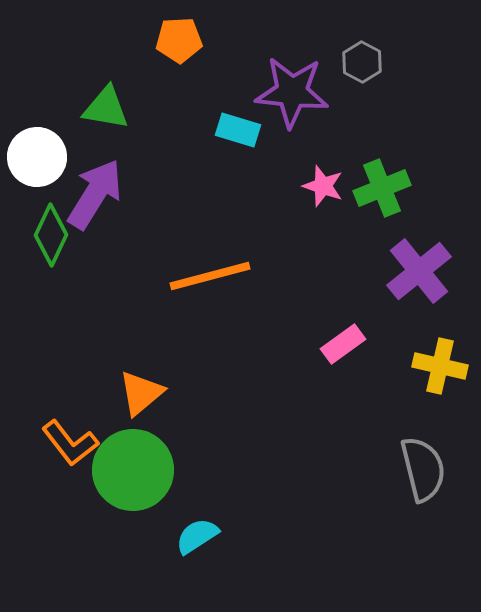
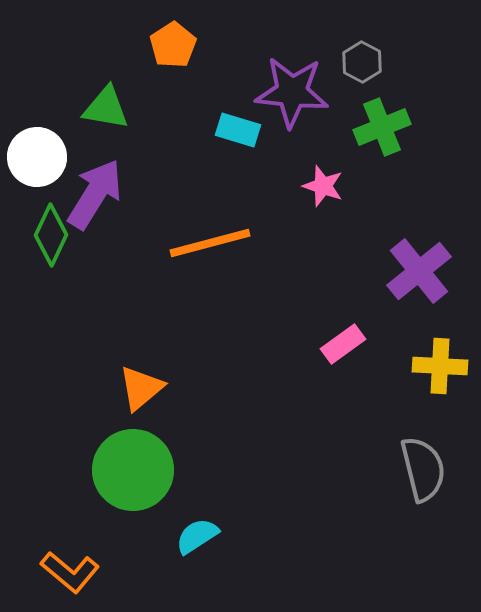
orange pentagon: moved 6 px left, 5 px down; rotated 30 degrees counterclockwise
green cross: moved 61 px up
orange line: moved 33 px up
yellow cross: rotated 10 degrees counterclockwise
orange triangle: moved 5 px up
orange L-shape: moved 129 px down; rotated 12 degrees counterclockwise
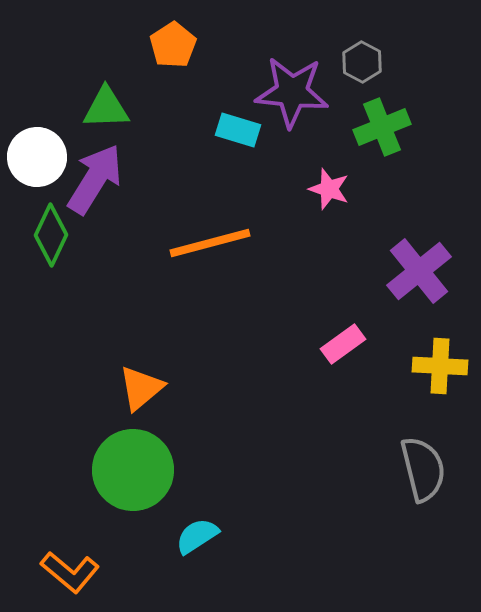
green triangle: rotated 12 degrees counterclockwise
pink star: moved 6 px right, 3 px down
purple arrow: moved 15 px up
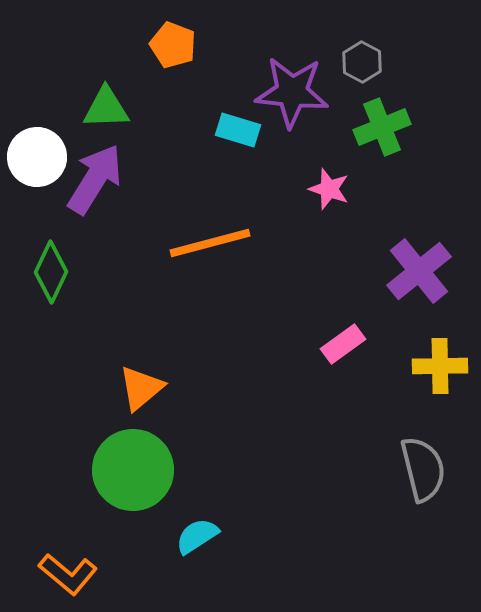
orange pentagon: rotated 18 degrees counterclockwise
green diamond: moved 37 px down
yellow cross: rotated 4 degrees counterclockwise
orange L-shape: moved 2 px left, 2 px down
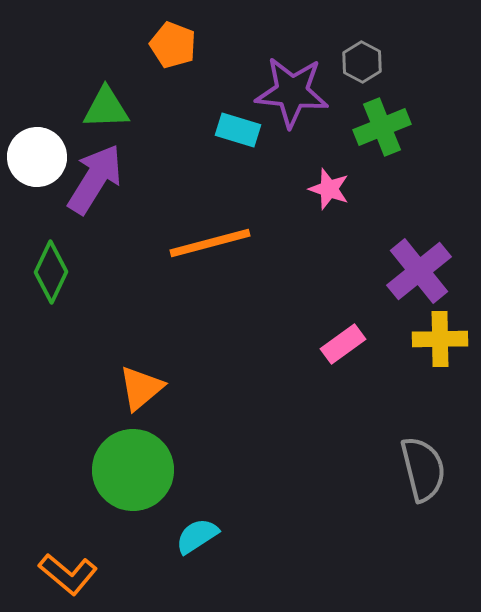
yellow cross: moved 27 px up
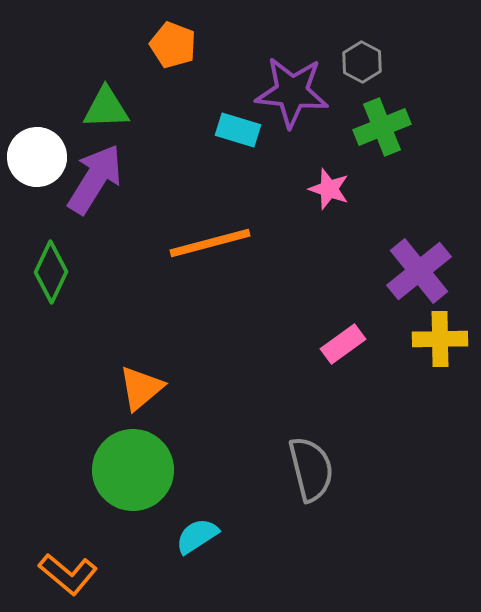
gray semicircle: moved 112 px left
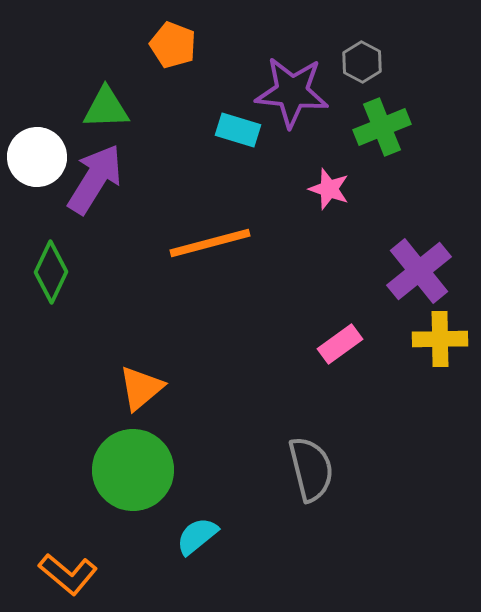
pink rectangle: moved 3 px left
cyan semicircle: rotated 6 degrees counterclockwise
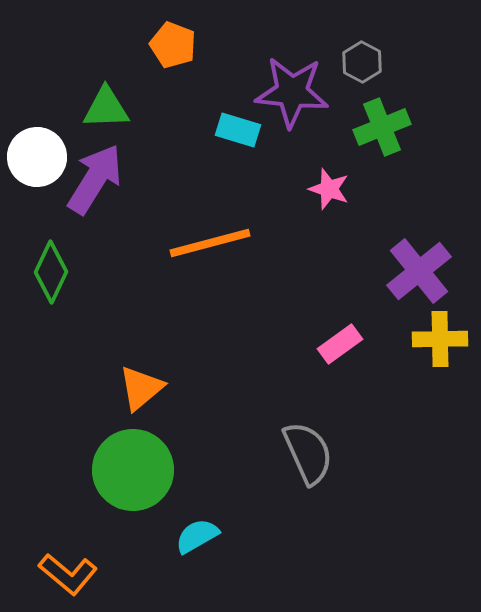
gray semicircle: moved 3 px left, 16 px up; rotated 10 degrees counterclockwise
cyan semicircle: rotated 9 degrees clockwise
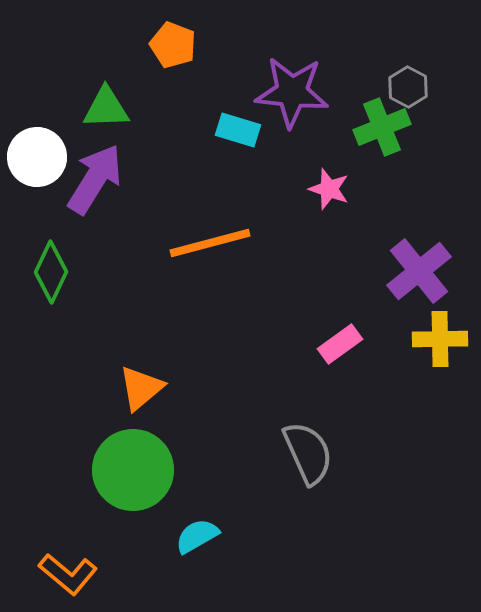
gray hexagon: moved 46 px right, 25 px down
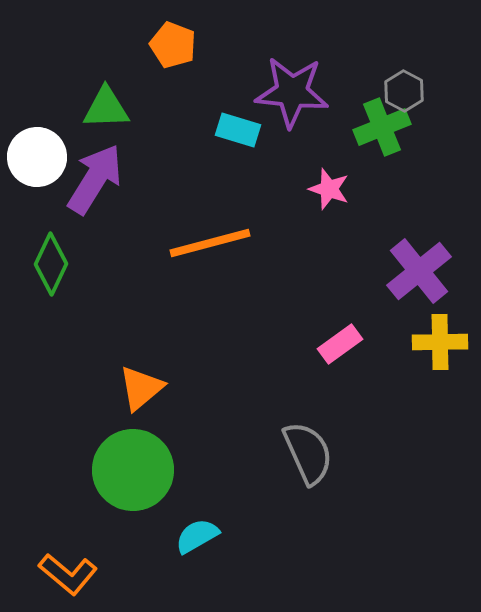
gray hexagon: moved 4 px left, 4 px down
green diamond: moved 8 px up
yellow cross: moved 3 px down
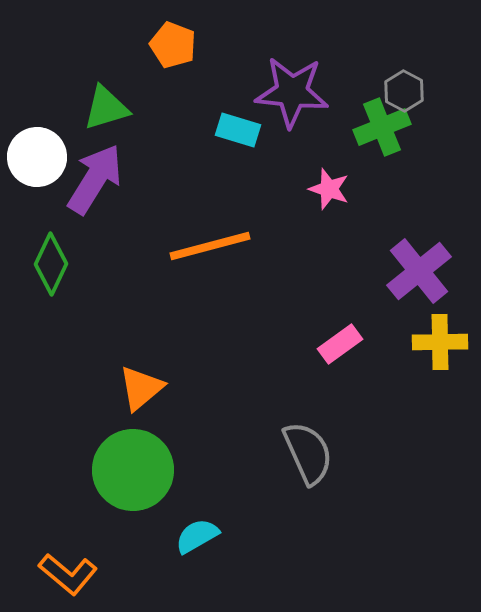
green triangle: rotated 15 degrees counterclockwise
orange line: moved 3 px down
